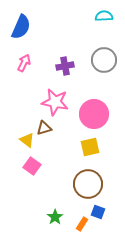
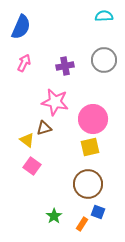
pink circle: moved 1 px left, 5 px down
green star: moved 1 px left, 1 px up
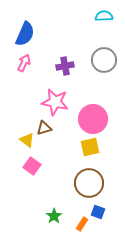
blue semicircle: moved 4 px right, 7 px down
brown circle: moved 1 px right, 1 px up
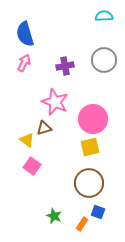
blue semicircle: rotated 140 degrees clockwise
pink star: rotated 12 degrees clockwise
green star: rotated 14 degrees counterclockwise
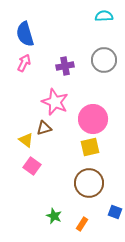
yellow triangle: moved 1 px left
blue square: moved 17 px right
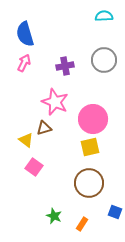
pink square: moved 2 px right, 1 px down
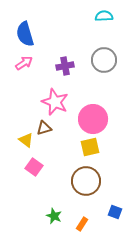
pink arrow: rotated 30 degrees clockwise
brown circle: moved 3 px left, 2 px up
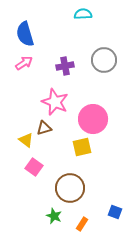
cyan semicircle: moved 21 px left, 2 px up
yellow square: moved 8 px left
brown circle: moved 16 px left, 7 px down
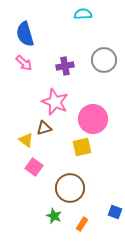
pink arrow: rotated 78 degrees clockwise
